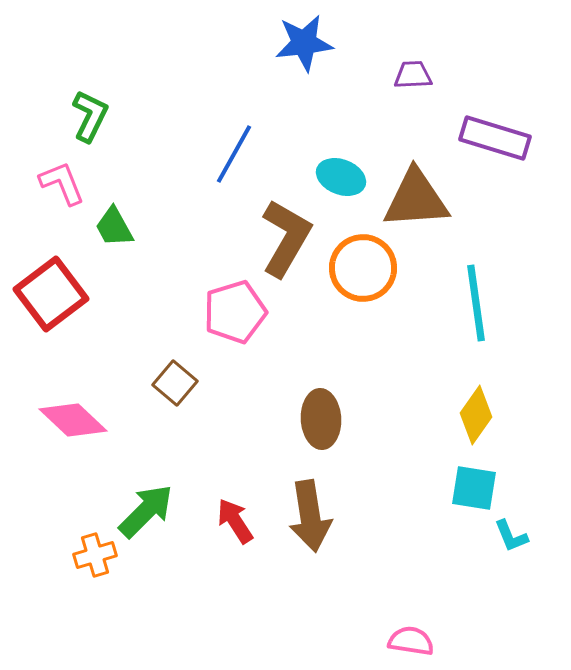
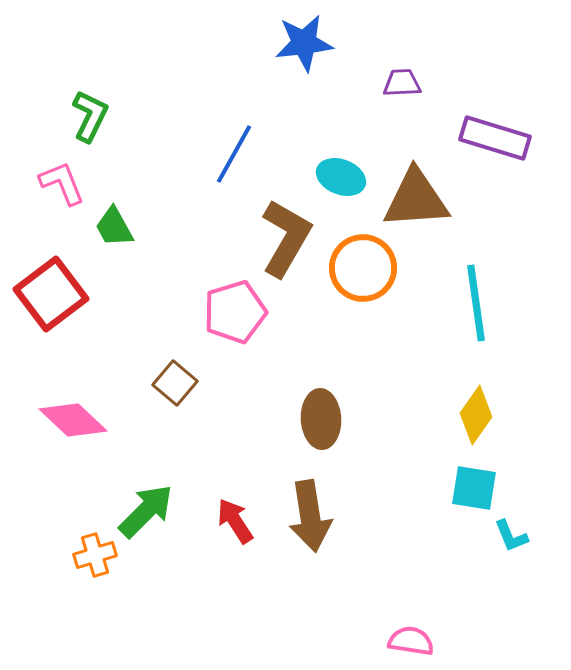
purple trapezoid: moved 11 px left, 8 px down
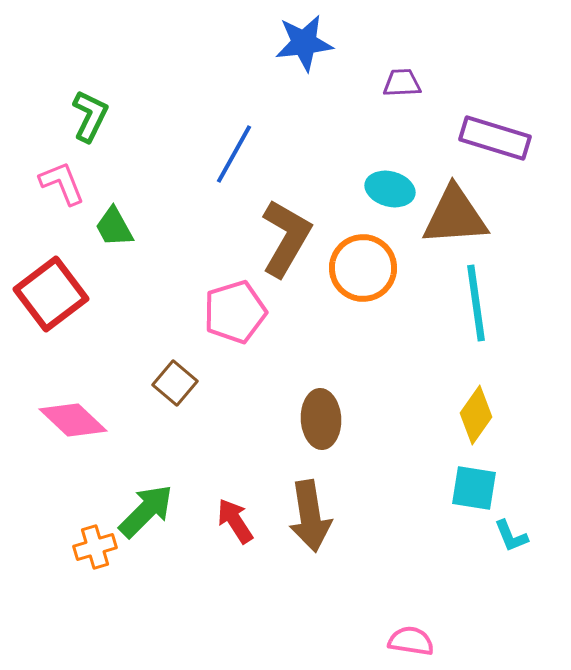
cyan ellipse: moved 49 px right, 12 px down; rotated 6 degrees counterclockwise
brown triangle: moved 39 px right, 17 px down
orange cross: moved 8 px up
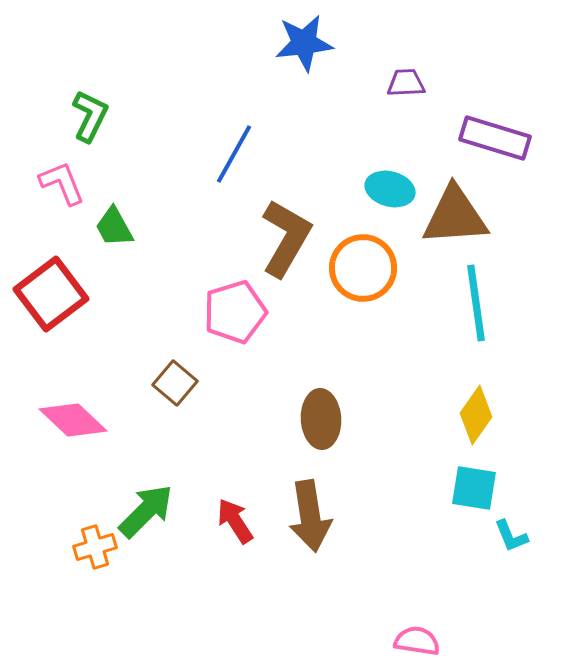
purple trapezoid: moved 4 px right
pink semicircle: moved 6 px right
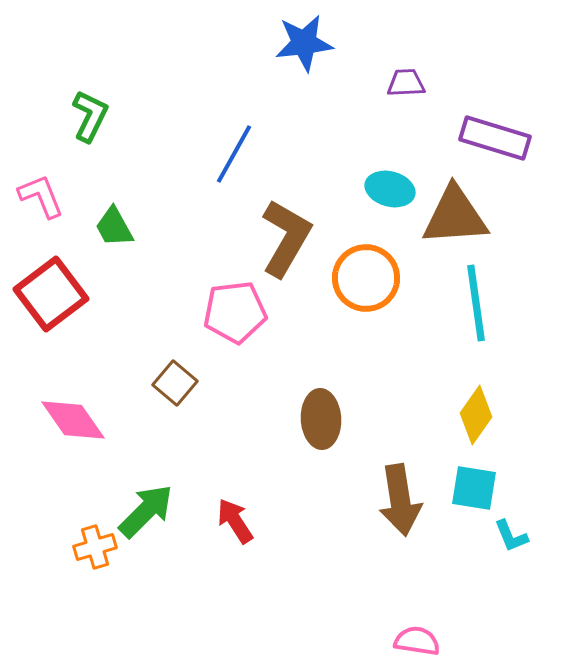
pink L-shape: moved 21 px left, 13 px down
orange circle: moved 3 px right, 10 px down
pink pentagon: rotated 10 degrees clockwise
pink diamond: rotated 12 degrees clockwise
brown arrow: moved 90 px right, 16 px up
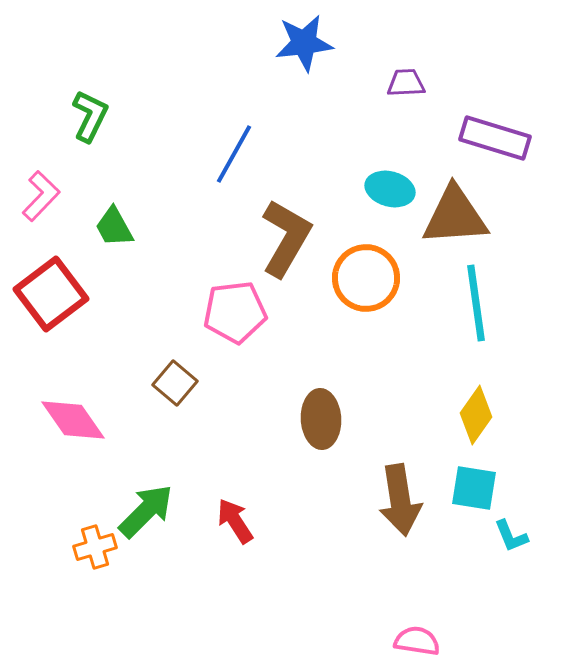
pink L-shape: rotated 66 degrees clockwise
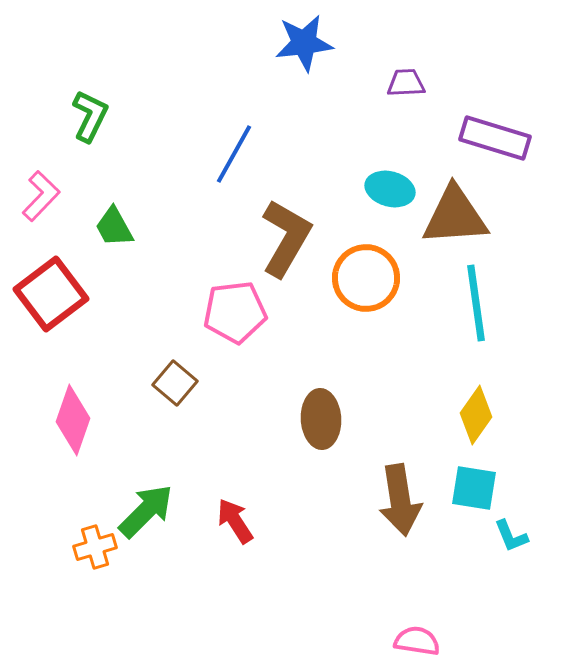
pink diamond: rotated 54 degrees clockwise
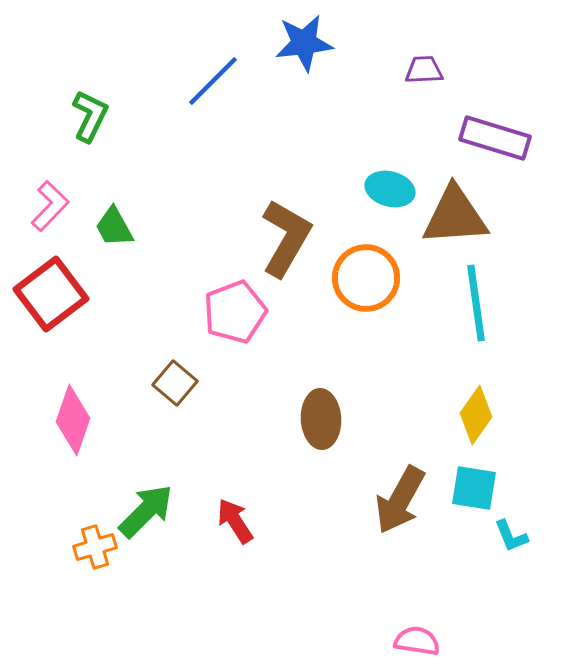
purple trapezoid: moved 18 px right, 13 px up
blue line: moved 21 px left, 73 px up; rotated 16 degrees clockwise
pink L-shape: moved 9 px right, 10 px down
pink pentagon: rotated 14 degrees counterclockwise
brown arrow: rotated 38 degrees clockwise
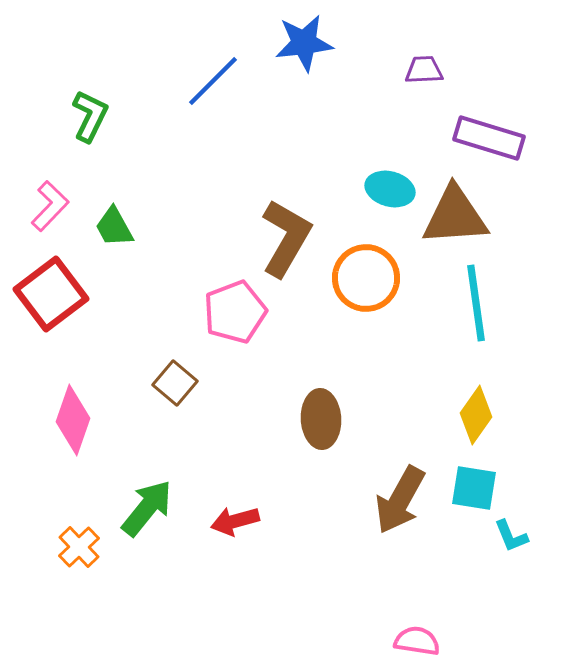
purple rectangle: moved 6 px left
green arrow: moved 1 px right, 3 px up; rotated 6 degrees counterclockwise
red arrow: rotated 72 degrees counterclockwise
orange cross: moved 16 px left; rotated 27 degrees counterclockwise
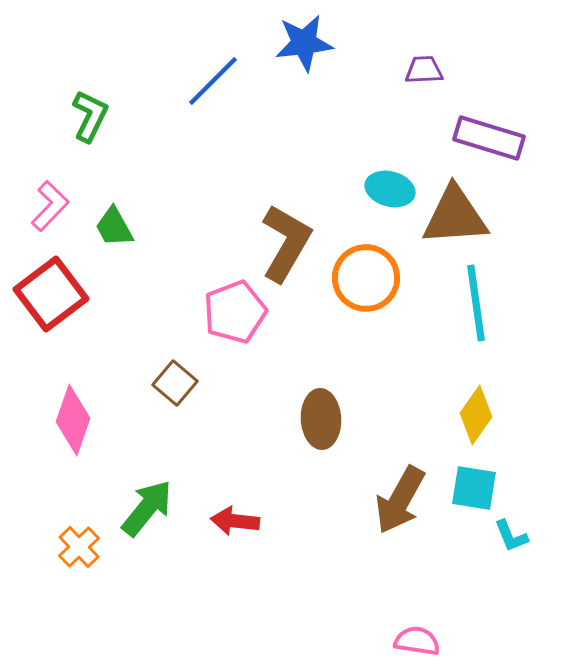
brown L-shape: moved 5 px down
red arrow: rotated 21 degrees clockwise
